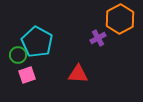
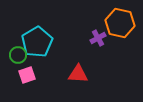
orange hexagon: moved 4 px down; rotated 20 degrees counterclockwise
cyan pentagon: rotated 12 degrees clockwise
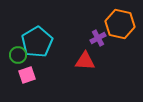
orange hexagon: moved 1 px down
red triangle: moved 7 px right, 13 px up
